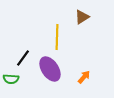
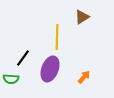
purple ellipse: rotated 55 degrees clockwise
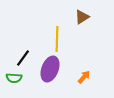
yellow line: moved 2 px down
green semicircle: moved 3 px right, 1 px up
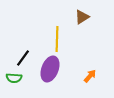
orange arrow: moved 6 px right, 1 px up
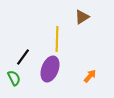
black line: moved 1 px up
green semicircle: rotated 119 degrees counterclockwise
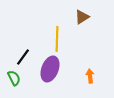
orange arrow: rotated 48 degrees counterclockwise
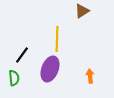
brown triangle: moved 6 px up
black line: moved 1 px left, 2 px up
green semicircle: rotated 21 degrees clockwise
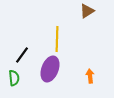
brown triangle: moved 5 px right
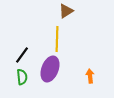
brown triangle: moved 21 px left
green semicircle: moved 8 px right, 1 px up
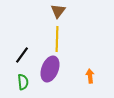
brown triangle: moved 8 px left; rotated 21 degrees counterclockwise
green semicircle: moved 1 px right, 5 px down
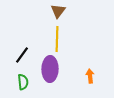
purple ellipse: rotated 20 degrees counterclockwise
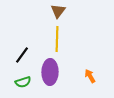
purple ellipse: moved 3 px down
orange arrow: rotated 24 degrees counterclockwise
green semicircle: rotated 77 degrees clockwise
